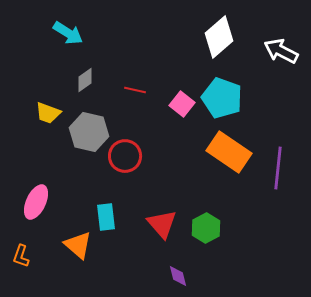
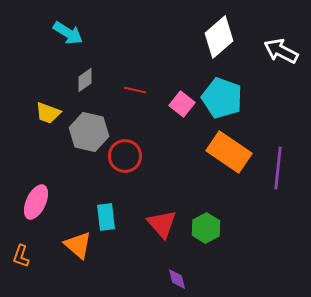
purple diamond: moved 1 px left, 3 px down
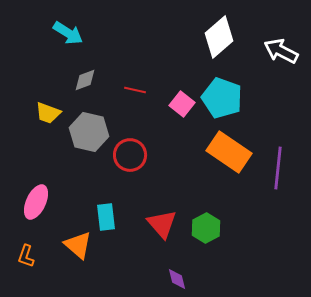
gray diamond: rotated 15 degrees clockwise
red circle: moved 5 px right, 1 px up
orange L-shape: moved 5 px right
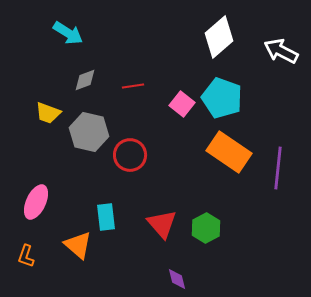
red line: moved 2 px left, 4 px up; rotated 20 degrees counterclockwise
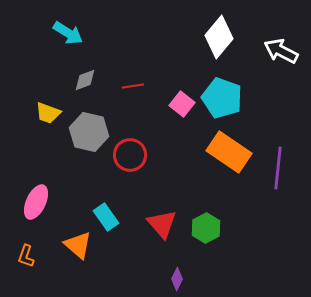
white diamond: rotated 9 degrees counterclockwise
cyan rectangle: rotated 28 degrees counterclockwise
purple diamond: rotated 40 degrees clockwise
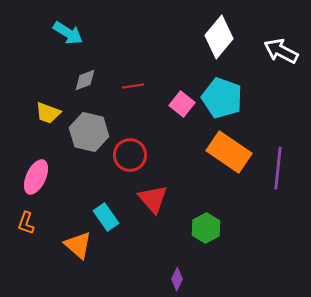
pink ellipse: moved 25 px up
red triangle: moved 9 px left, 25 px up
orange L-shape: moved 33 px up
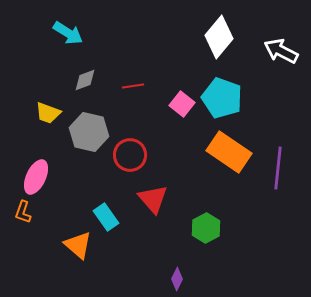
orange L-shape: moved 3 px left, 11 px up
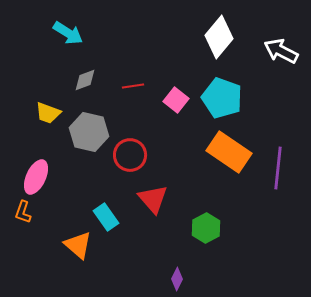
pink square: moved 6 px left, 4 px up
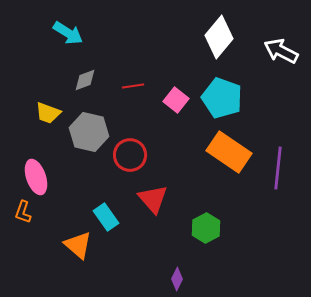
pink ellipse: rotated 44 degrees counterclockwise
